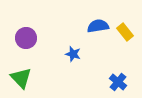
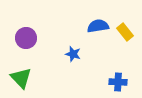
blue cross: rotated 36 degrees counterclockwise
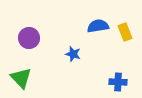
yellow rectangle: rotated 18 degrees clockwise
purple circle: moved 3 px right
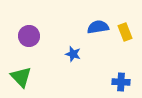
blue semicircle: moved 1 px down
purple circle: moved 2 px up
green triangle: moved 1 px up
blue cross: moved 3 px right
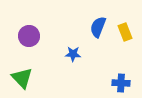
blue semicircle: rotated 60 degrees counterclockwise
blue star: rotated 14 degrees counterclockwise
green triangle: moved 1 px right, 1 px down
blue cross: moved 1 px down
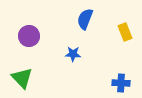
blue semicircle: moved 13 px left, 8 px up
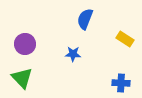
yellow rectangle: moved 7 px down; rotated 36 degrees counterclockwise
purple circle: moved 4 px left, 8 px down
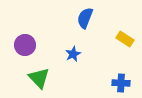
blue semicircle: moved 1 px up
purple circle: moved 1 px down
blue star: rotated 28 degrees counterclockwise
green triangle: moved 17 px right
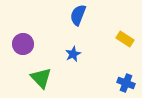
blue semicircle: moved 7 px left, 3 px up
purple circle: moved 2 px left, 1 px up
green triangle: moved 2 px right
blue cross: moved 5 px right; rotated 18 degrees clockwise
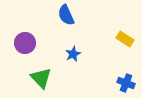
blue semicircle: moved 12 px left; rotated 45 degrees counterclockwise
purple circle: moved 2 px right, 1 px up
